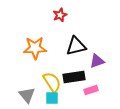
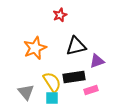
orange star: rotated 20 degrees counterclockwise
gray triangle: moved 1 px left, 3 px up
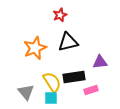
black triangle: moved 8 px left, 4 px up
purple triangle: moved 3 px right, 1 px down; rotated 14 degrees clockwise
cyan square: moved 1 px left
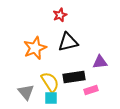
yellow semicircle: moved 2 px left
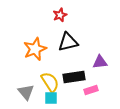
orange star: moved 1 px down
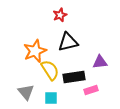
orange star: moved 2 px down
yellow semicircle: moved 12 px up
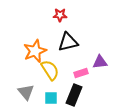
red star: rotated 24 degrees clockwise
black rectangle: moved 18 px down; rotated 60 degrees counterclockwise
pink rectangle: moved 10 px left, 17 px up
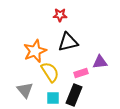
yellow semicircle: moved 2 px down
gray triangle: moved 1 px left, 2 px up
cyan square: moved 2 px right
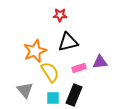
pink rectangle: moved 2 px left, 5 px up
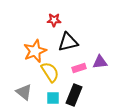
red star: moved 6 px left, 5 px down
gray triangle: moved 1 px left, 2 px down; rotated 12 degrees counterclockwise
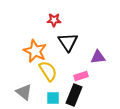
black triangle: rotated 50 degrees counterclockwise
orange star: rotated 25 degrees counterclockwise
purple triangle: moved 2 px left, 5 px up
pink rectangle: moved 2 px right, 8 px down
yellow semicircle: moved 2 px left, 1 px up
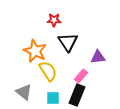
pink rectangle: rotated 32 degrees counterclockwise
black rectangle: moved 3 px right
